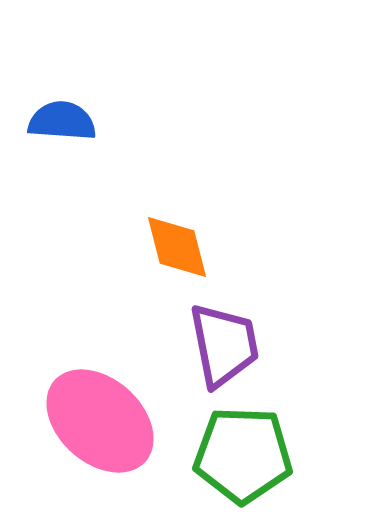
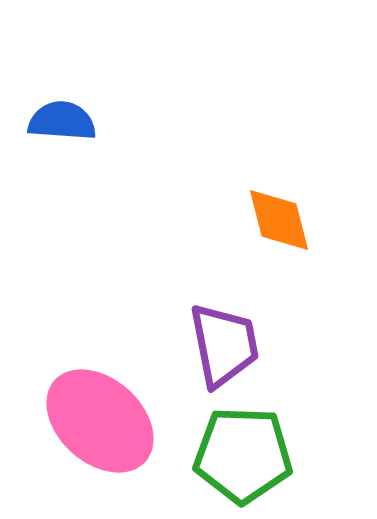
orange diamond: moved 102 px right, 27 px up
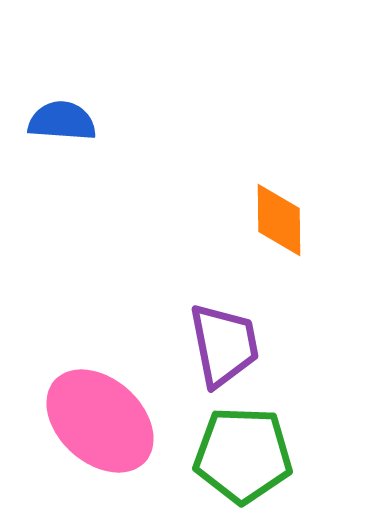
orange diamond: rotated 14 degrees clockwise
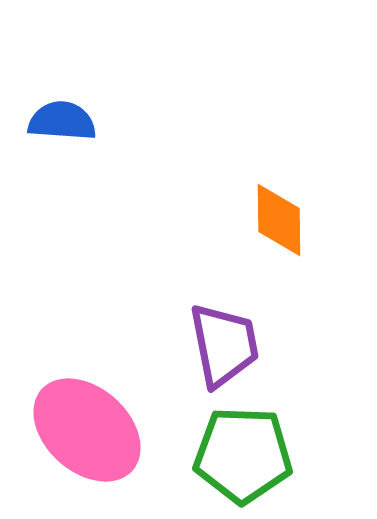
pink ellipse: moved 13 px left, 9 px down
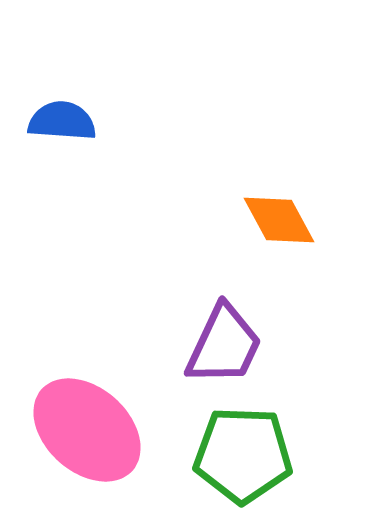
orange diamond: rotated 28 degrees counterclockwise
purple trapezoid: rotated 36 degrees clockwise
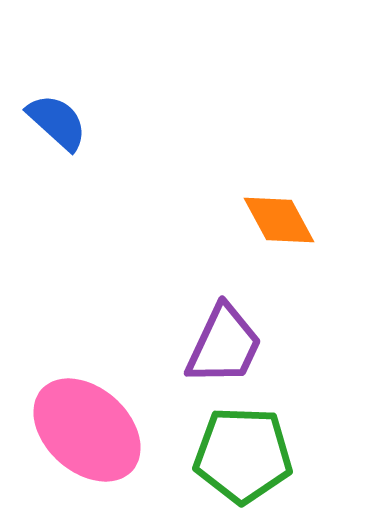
blue semicircle: moved 5 px left, 1 px down; rotated 38 degrees clockwise
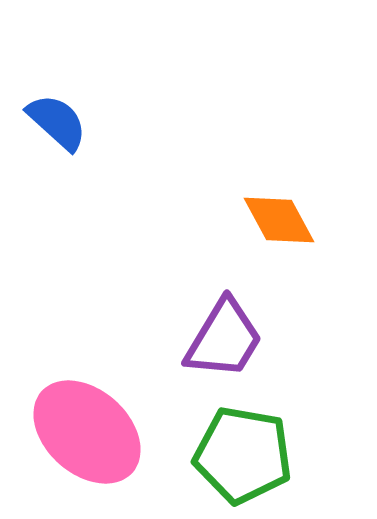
purple trapezoid: moved 6 px up; rotated 6 degrees clockwise
pink ellipse: moved 2 px down
green pentagon: rotated 8 degrees clockwise
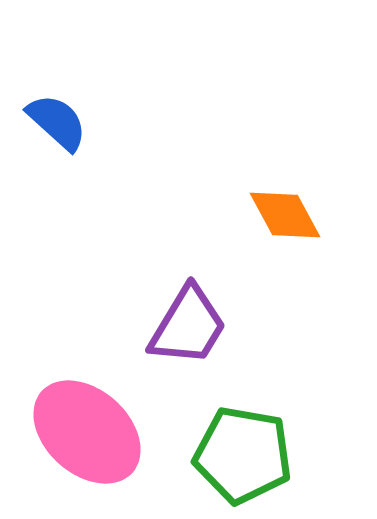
orange diamond: moved 6 px right, 5 px up
purple trapezoid: moved 36 px left, 13 px up
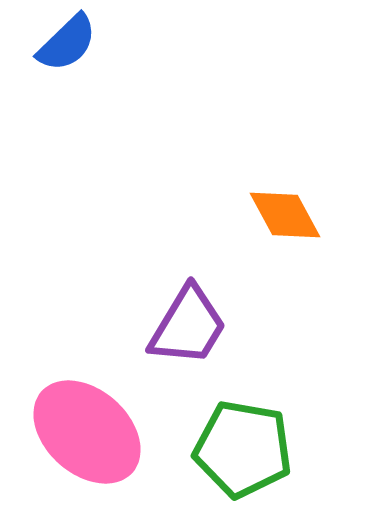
blue semicircle: moved 10 px right, 79 px up; rotated 94 degrees clockwise
green pentagon: moved 6 px up
